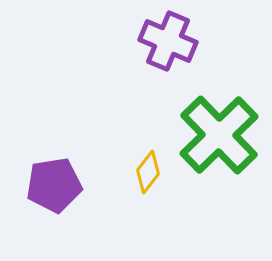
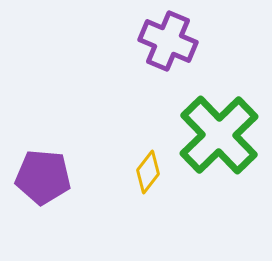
purple pentagon: moved 11 px left, 8 px up; rotated 14 degrees clockwise
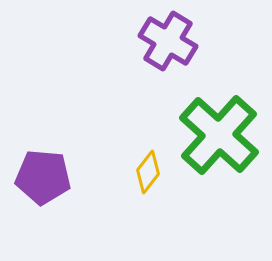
purple cross: rotated 8 degrees clockwise
green cross: rotated 4 degrees counterclockwise
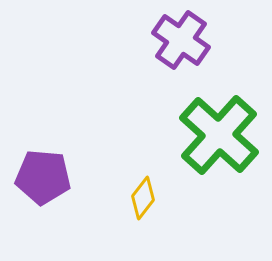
purple cross: moved 13 px right, 1 px up; rotated 4 degrees clockwise
yellow diamond: moved 5 px left, 26 px down
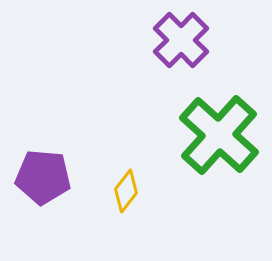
purple cross: rotated 10 degrees clockwise
yellow diamond: moved 17 px left, 7 px up
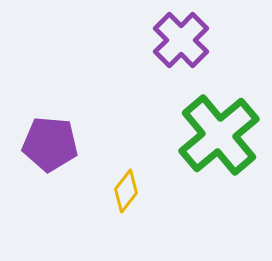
green cross: rotated 8 degrees clockwise
purple pentagon: moved 7 px right, 33 px up
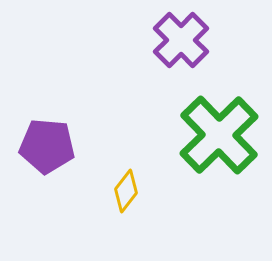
green cross: rotated 4 degrees counterclockwise
purple pentagon: moved 3 px left, 2 px down
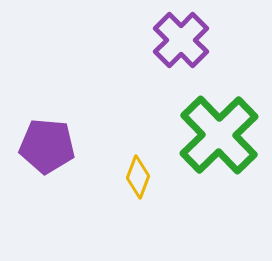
yellow diamond: moved 12 px right, 14 px up; rotated 18 degrees counterclockwise
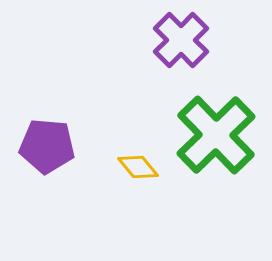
green cross: moved 3 px left
yellow diamond: moved 10 px up; rotated 60 degrees counterclockwise
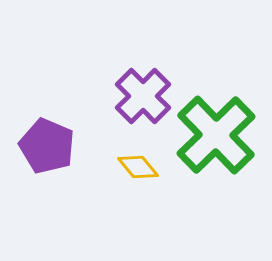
purple cross: moved 38 px left, 56 px down
purple pentagon: rotated 18 degrees clockwise
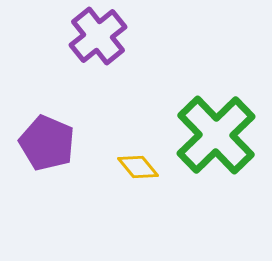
purple cross: moved 45 px left, 60 px up; rotated 6 degrees clockwise
purple pentagon: moved 3 px up
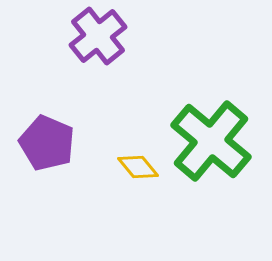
green cross: moved 5 px left, 6 px down; rotated 6 degrees counterclockwise
